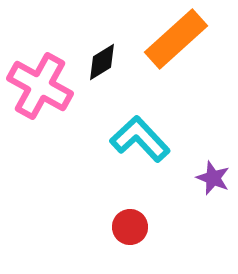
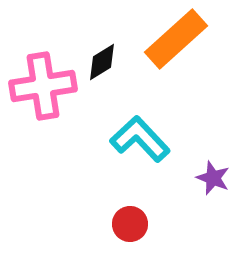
pink cross: moved 3 px right; rotated 38 degrees counterclockwise
red circle: moved 3 px up
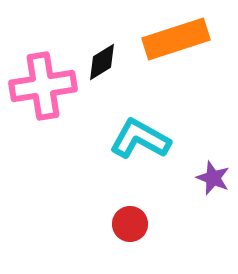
orange rectangle: rotated 24 degrees clockwise
cyan L-shape: rotated 18 degrees counterclockwise
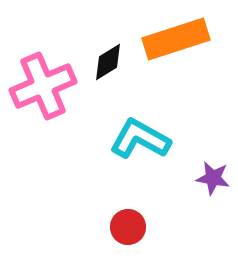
black diamond: moved 6 px right
pink cross: rotated 14 degrees counterclockwise
purple star: rotated 12 degrees counterclockwise
red circle: moved 2 px left, 3 px down
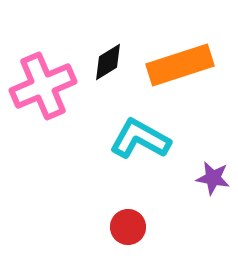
orange rectangle: moved 4 px right, 26 px down
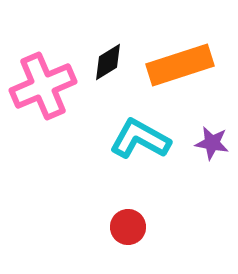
purple star: moved 1 px left, 35 px up
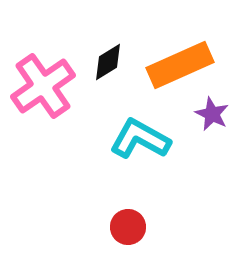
orange rectangle: rotated 6 degrees counterclockwise
pink cross: rotated 12 degrees counterclockwise
purple star: moved 29 px up; rotated 16 degrees clockwise
